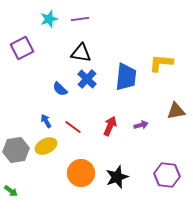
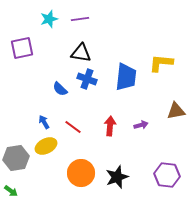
purple square: rotated 15 degrees clockwise
blue cross: rotated 24 degrees counterclockwise
blue arrow: moved 2 px left, 1 px down
red arrow: rotated 18 degrees counterclockwise
gray hexagon: moved 8 px down
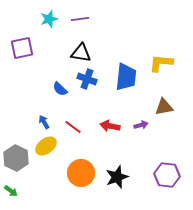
brown triangle: moved 12 px left, 4 px up
red arrow: rotated 84 degrees counterclockwise
yellow ellipse: rotated 10 degrees counterclockwise
gray hexagon: rotated 25 degrees counterclockwise
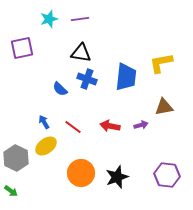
yellow L-shape: rotated 15 degrees counterclockwise
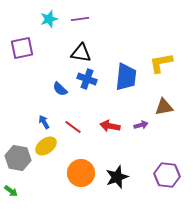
gray hexagon: moved 2 px right; rotated 15 degrees counterclockwise
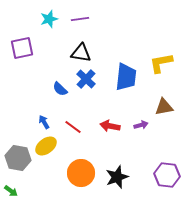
blue cross: moved 1 px left; rotated 24 degrees clockwise
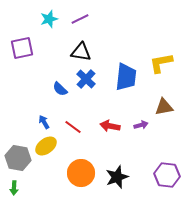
purple line: rotated 18 degrees counterclockwise
black triangle: moved 1 px up
green arrow: moved 3 px right, 3 px up; rotated 56 degrees clockwise
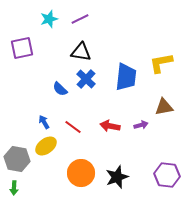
gray hexagon: moved 1 px left, 1 px down
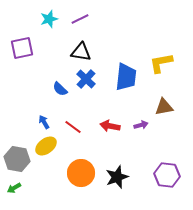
green arrow: rotated 56 degrees clockwise
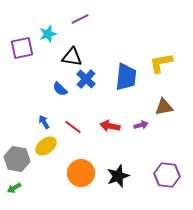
cyan star: moved 1 px left, 15 px down
black triangle: moved 9 px left, 5 px down
black star: moved 1 px right, 1 px up
